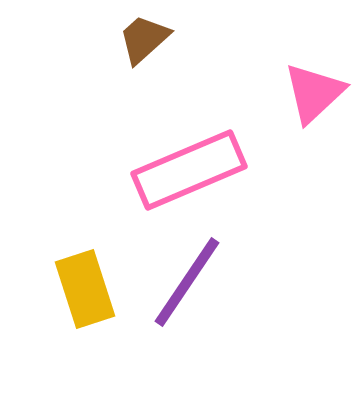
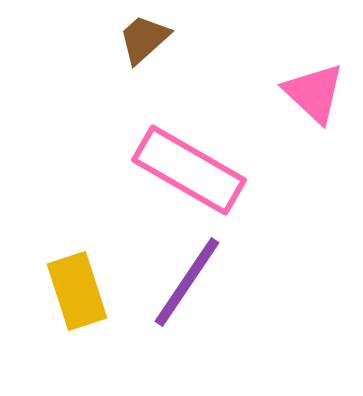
pink triangle: rotated 34 degrees counterclockwise
pink rectangle: rotated 53 degrees clockwise
yellow rectangle: moved 8 px left, 2 px down
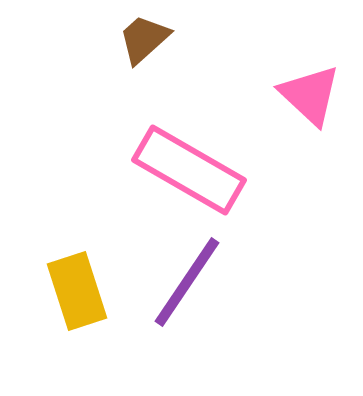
pink triangle: moved 4 px left, 2 px down
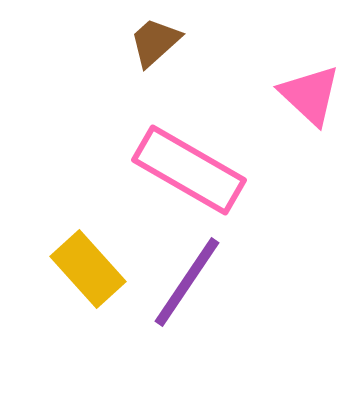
brown trapezoid: moved 11 px right, 3 px down
yellow rectangle: moved 11 px right, 22 px up; rotated 24 degrees counterclockwise
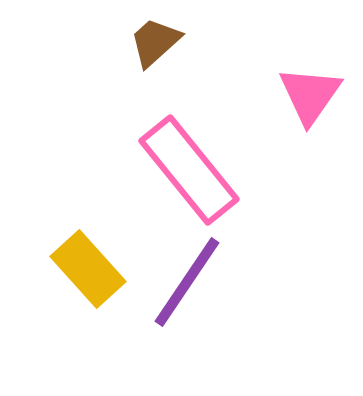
pink triangle: rotated 22 degrees clockwise
pink rectangle: rotated 21 degrees clockwise
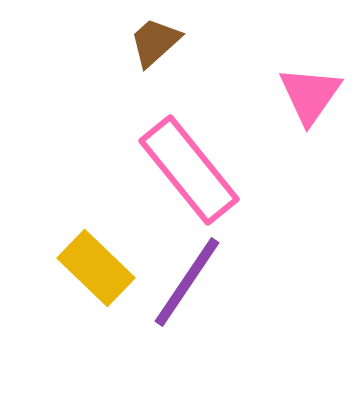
yellow rectangle: moved 8 px right, 1 px up; rotated 4 degrees counterclockwise
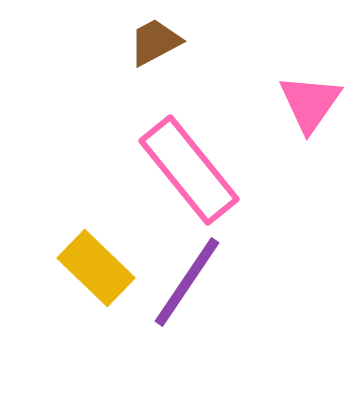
brown trapezoid: rotated 14 degrees clockwise
pink triangle: moved 8 px down
